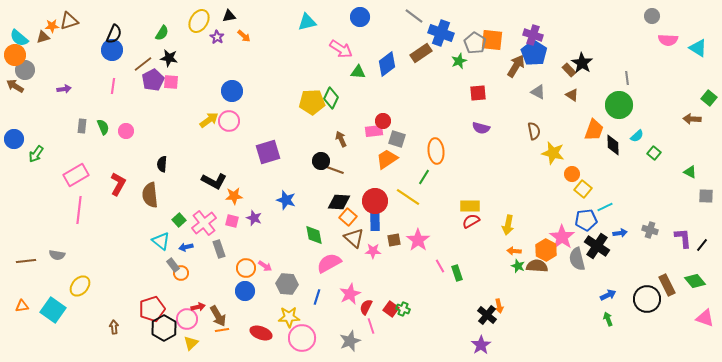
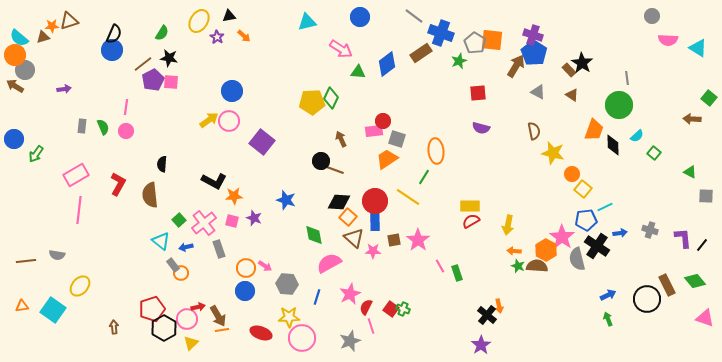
pink line at (113, 86): moved 13 px right, 21 px down
purple square at (268, 152): moved 6 px left, 10 px up; rotated 35 degrees counterclockwise
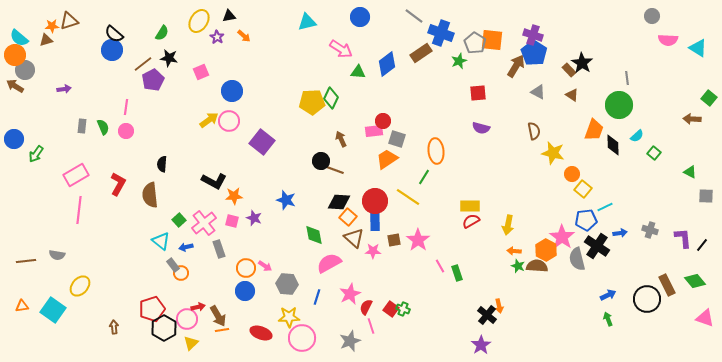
black semicircle at (114, 34): rotated 108 degrees clockwise
brown triangle at (43, 37): moved 3 px right, 3 px down
pink square at (171, 82): moved 30 px right, 10 px up; rotated 28 degrees counterclockwise
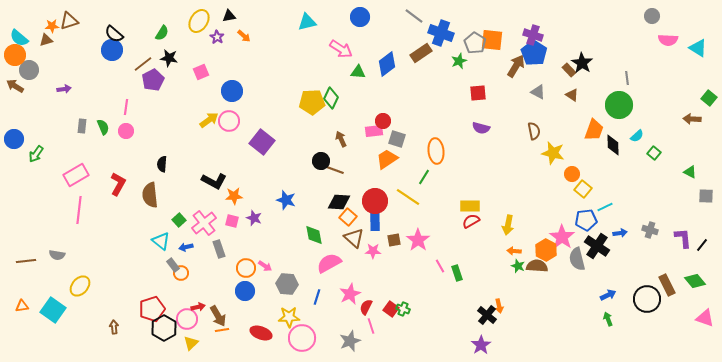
gray circle at (25, 70): moved 4 px right
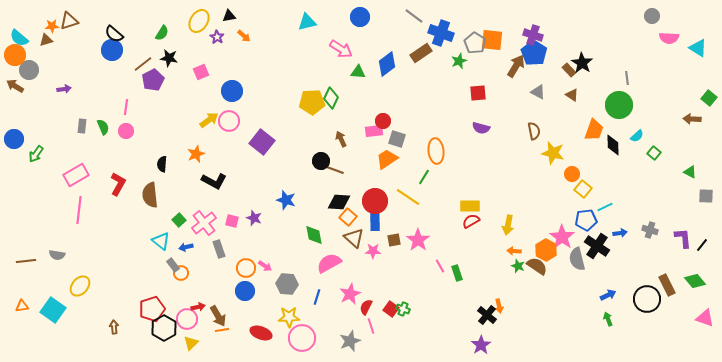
pink semicircle at (668, 40): moved 1 px right, 2 px up
orange star at (234, 196): moved 38 px left, 42 px up; rotated 18 degrees counterclockwise
brown semicircle at (537, 266): rotated 30 degrees clockwise
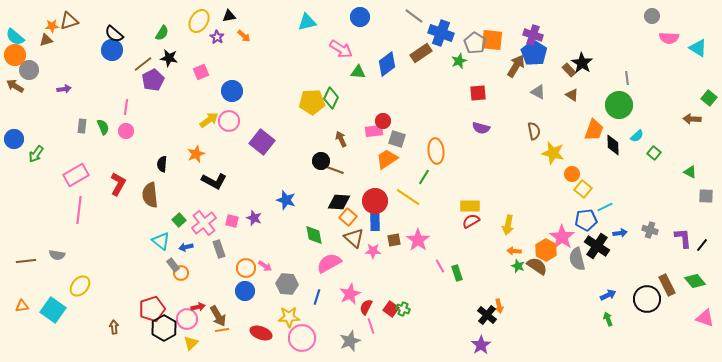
cyan semicircle at (19, 38): moved 4 px left, 1 px up
